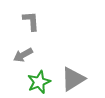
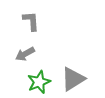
gray arrow: moved 2 px right, 1 px up
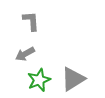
green star: moved 2 px up
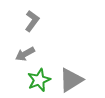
gray L-shape: moved 1 px right; rotated 40 degrees clockwise
gray triangle: moved 2 px left, 1 px down
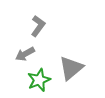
gray L-shape: moved 6 px right, 5 px down
gray triangle: moved 12 px up; rotated 8 degrees counterclockwise
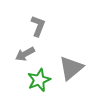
gray L-shape: rotated 15 degrees counterclockwise
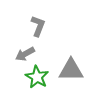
gray triangle: moved 2 px down; rotated 40 degrees clockwise
green star: moved 2 px left, 3 px up; rotated 20 degrees counterclockwise
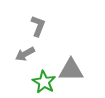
green star: moved 7 px right, 5 px down
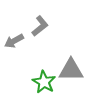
gray L-shape: moved 2 px right; rotated 30 degrees clockwise
gray arrow: moved 11 px left, 13 px up
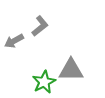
green star: rotated 15 degrees clockwise
